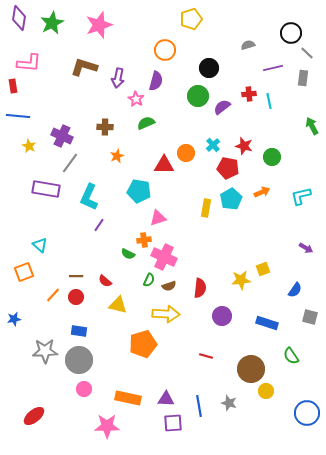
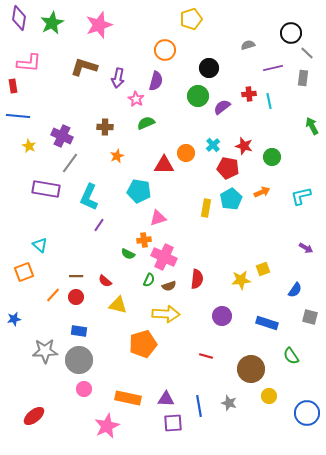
red semicircle at (200, 288): moved 3 px left, 9 px up
yellow circle at (266, 391): moved 3 px right, 5 px down
pink star at (107, 426): rotated 25 degrees counterclockwise
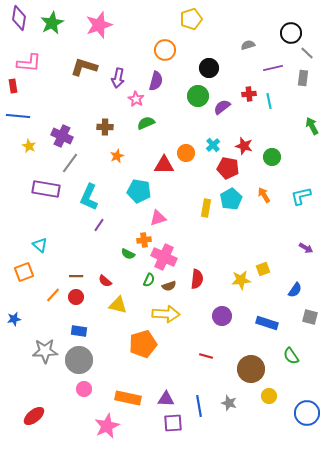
orange arrow at (262, 192): moved 2 px right, 3 px down; rotated 98 degrees counterclockwise
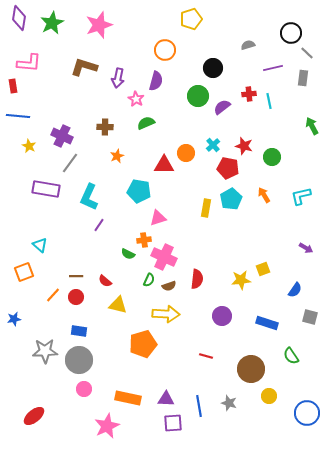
black circle at (209, 68): moved 4 px right
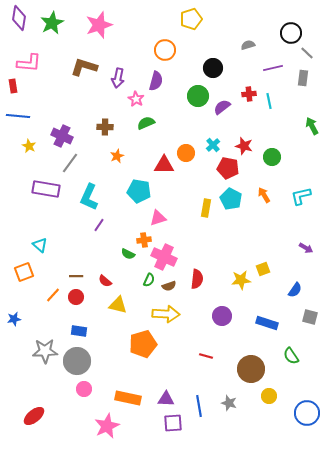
cyan pentagon at (231, 199): rotated 15 degrees counterclockwise
gray circle at (79, 360): moved 2 px left, 1 px down
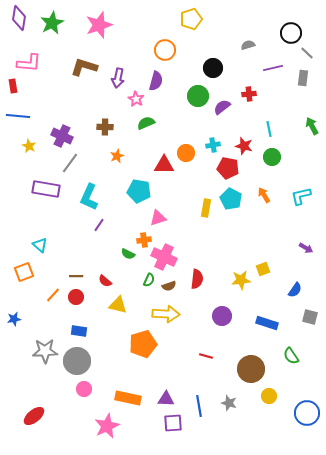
cyan line at (269, 101): moved 28 px down
cyan cross at (213, 145): rotated 32 degrees clockwise
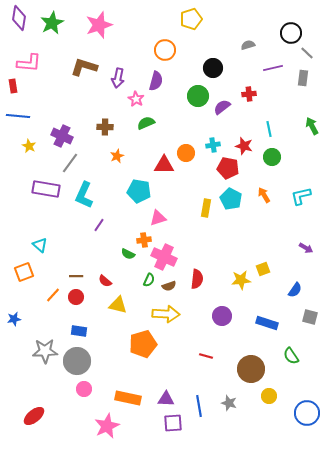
cyan L-shape at (89, 197): moved 5 px left, 2 px up
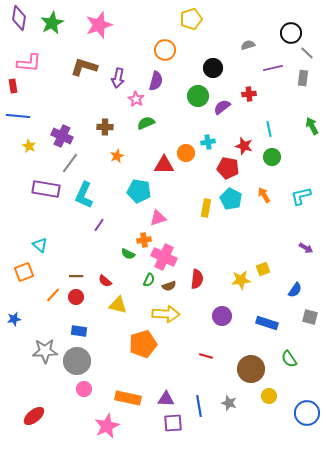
cyan cross at (213, 145): moved 5 px left, 3 px up
green semicircle at (291, 356): moved 2 px left, 3 px down
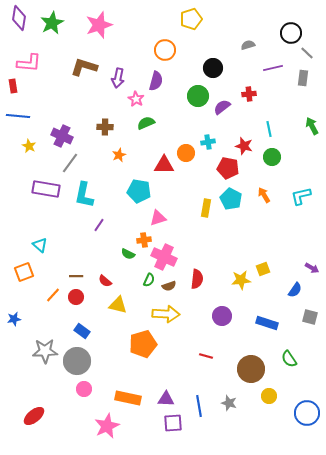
orange star at (117, 156): moved 2 px right, 1 px up
cyan L-shape at (84, 195): rotated 12 degrees counterclockwise
purple arrow at (306, 248): moved 6 px right, 20 px down
blue rectangle at (79, 331): moved 3 px right; rotated 28 degrees clockwise
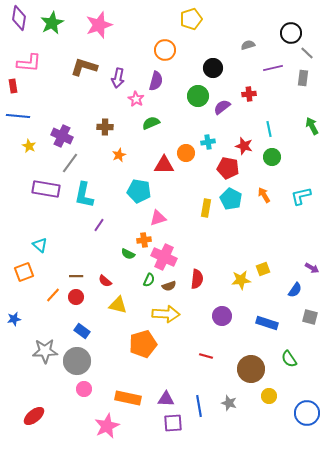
green semicircle at (146, 123): moved 5 px right
